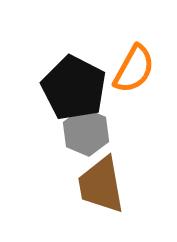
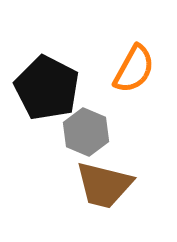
black pentagon: moved 27 px left
brown trapezoid: moved 3 px right; rotated 66 degrees counterclockwise
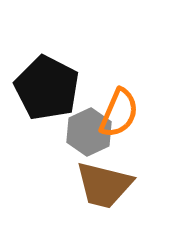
orange semicircle: moved 15 px left, 44 px down; rotated 6 degrees counterclockwise
gray hexagon: moved 3 px right; rotated 12 degrees clockwise
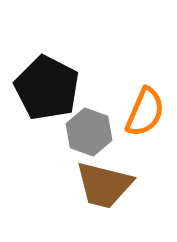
orange semicircle: moved 26 px right, 1 px up
gray hexagon: rotated 15 degrees counterclockwise
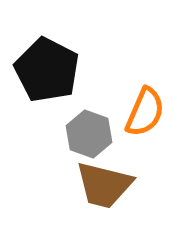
black pentagon: moved 18 px up
gray hexagon: moved 2 px down
